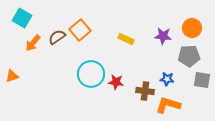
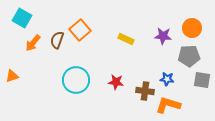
brown semicircle: moved 3 px down; rotated 36 degrees counterclockwise
cyan circle: moved 15 px left, 6 px down
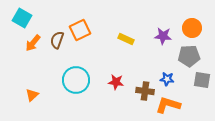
orange square: rotated 15 degrees clockwise
orange triangle: moved 20 px right, 19 px down; rotated 24 degrees counterclockwise
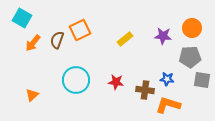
yellow rectangle: moved 1 px left; rotated 63 degrees counterclockwise
gray pentagon: moved 1 px right, 1 px down
brown cross: moved 1 px up
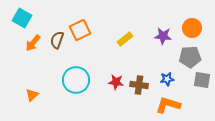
blue star: rotated 16 degrees counterclockwise
brown cross: moved 6 px left, 5 px up
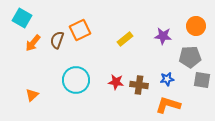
orange circle: moved 4 px right, 2 px up
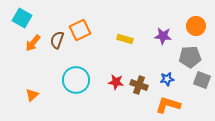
yellow rectangle: rotated 56 degrees clockwise
gray square: rotated 12 degrees clockwise
brown cross: rotated 12 degrees clockwise
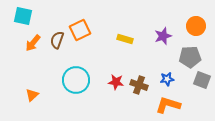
cyan square: moved 1 px right, 2 px up; rotated 18 degrees counterclockwise
purple star: rotated 24 degrees counterclockwise
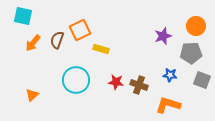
yellow rectangle: moved 24 px left, 10 px down
gray pentagon: moved 1 px right, 4 px up
blue star: moved 3 px right, 4 px up; rotated 16 degrees clockwise
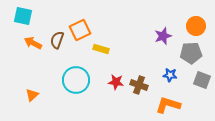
orange arrow: rotated 78 degrees clockwise
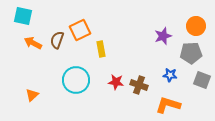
yellow rectangle: rotated 63 degrees clockwise
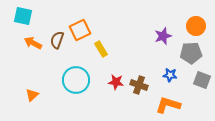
yellow rectangle: rotated 21 degrees counterclockwise
